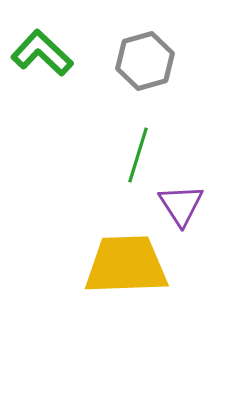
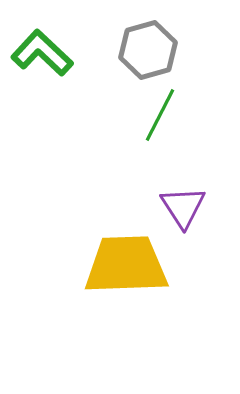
gray hexagon: moved 3 px right, 11 px up
green line: moved 22 px right, 40 px up; rotated 10 degrees clockwise
purple triangle: moved 2 px right, 2 px down
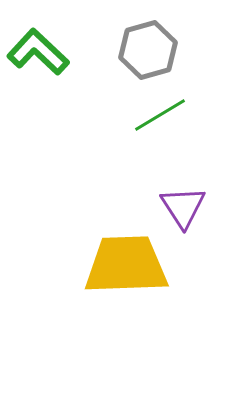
green L-shape: moved 4 px left, 1 px up
green line: rotated 32 degrees clockwise
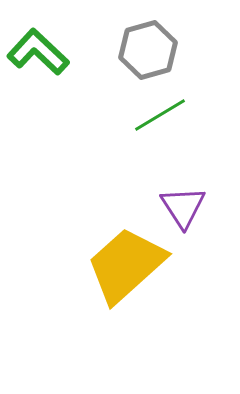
yellow trapezoid: rotated 40 degrees counterclockwise
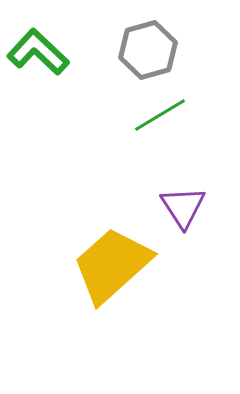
yellow trapezoid: moved 14 px left
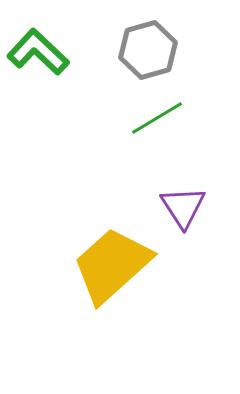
green line: moved 3 px left, 3 px down
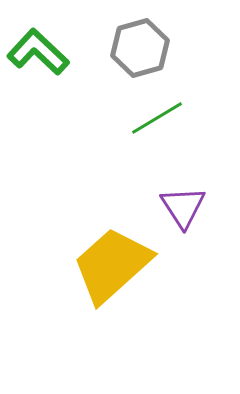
gray hexagon: moved 8 px left, 2 px up
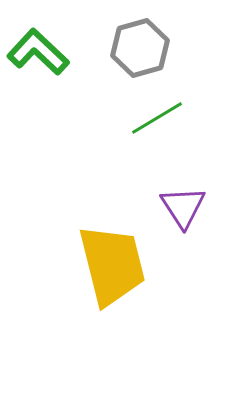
yellow trapezoid: rotated 118 degrees clockwise
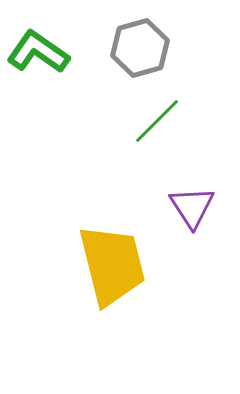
green L-shape: rotated 8 degrees counterclockwise
green line: moved 3 px down; rotated 14 degrees counterclockwise
purple triangle: moved 9 px right
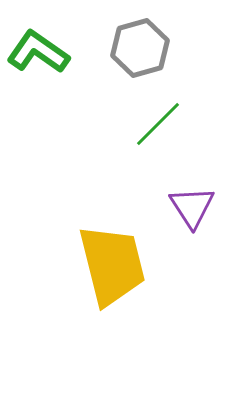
green line: moved 1 px right, 3 px down
